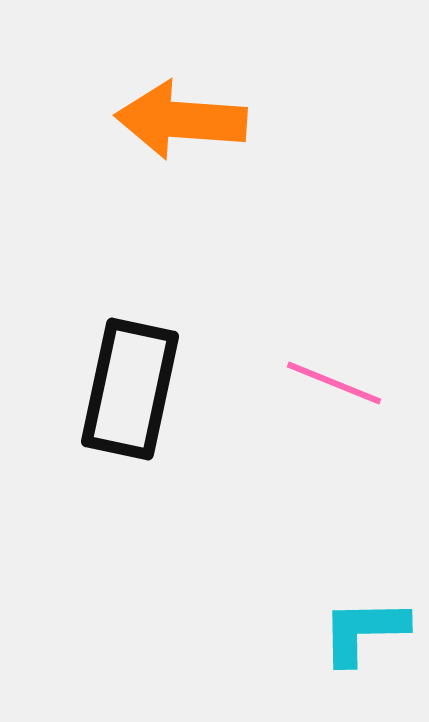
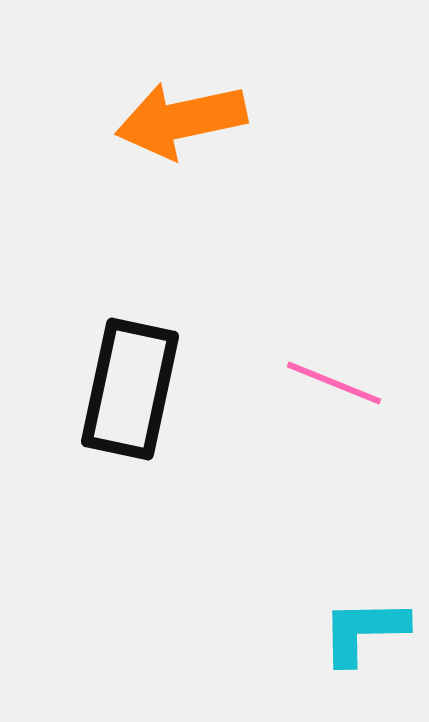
orange arrow: rotated 16 degrees counterclockwise
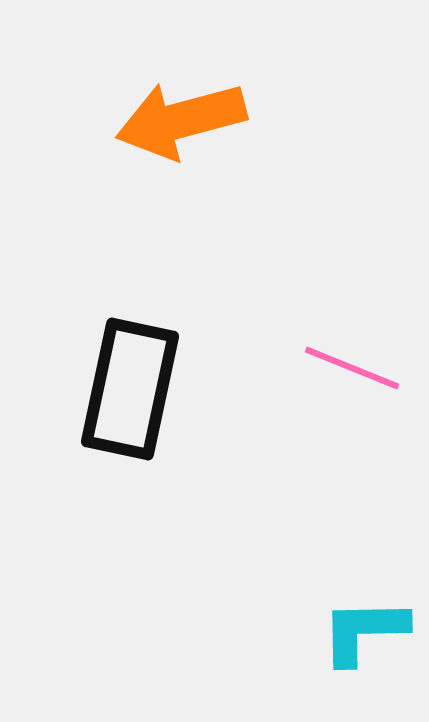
orange arrow: rotated 3 degrees counterclockwise
pink line: moved 18 px right, 15 px up
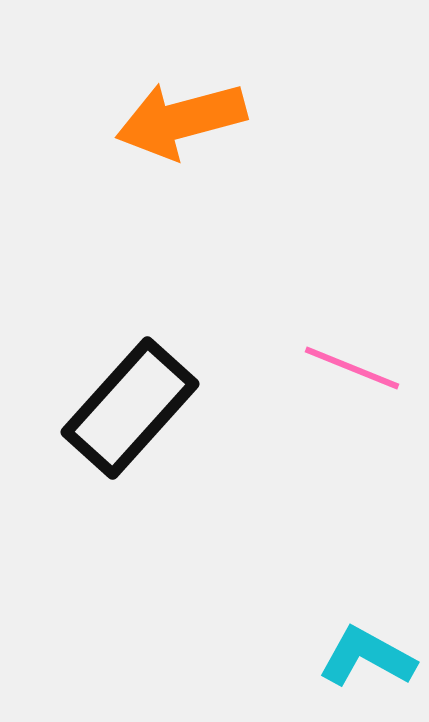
black rectangle: moved 19 px down; rotated 30 degrees clockwise
cyan L-shape: moved 3 px right, 26 px down; rotated 30 degrees clockwise
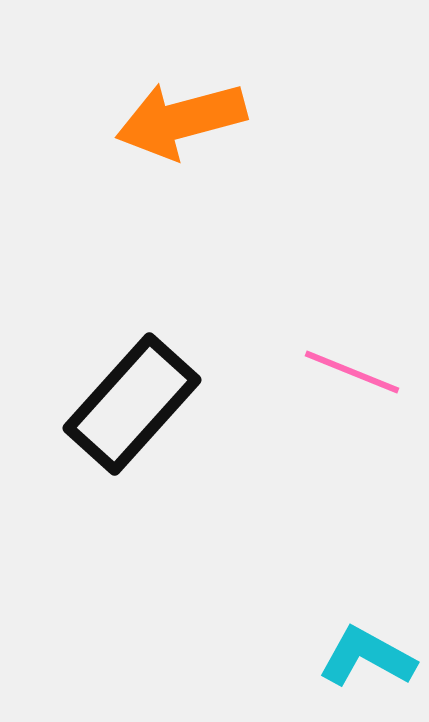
pink line: moved 4 px down
black rectangle: moved 2 px right, 4 px up
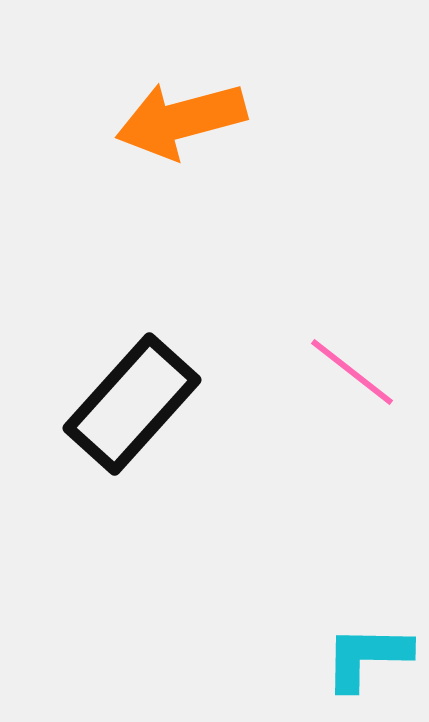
pink line: rotated 16 degrees clockwise
cyan L-shape: rotated 28 degrees counterclockwise
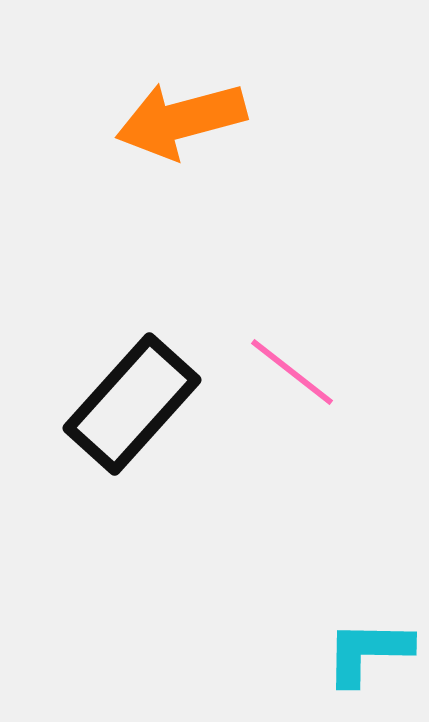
pink line: moved 60 px left
cyan L-shape: moved 1 px right, 5 px up
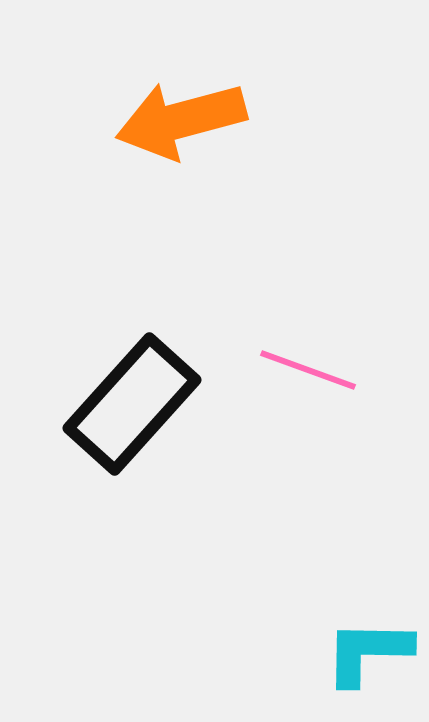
pink line: moved 16 px right, 2 px up; rotated 18 degrees counterclockwise
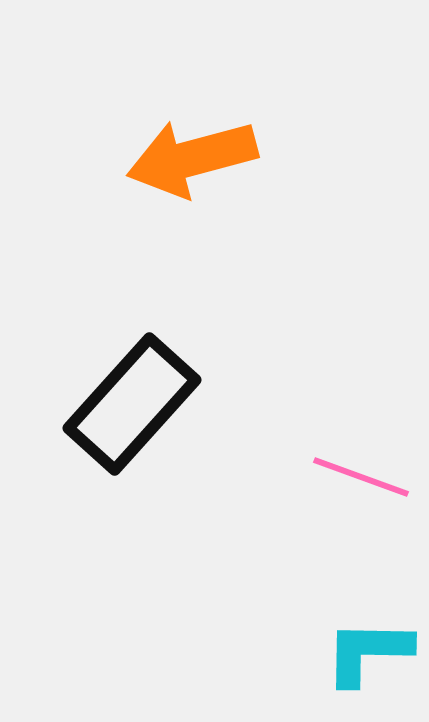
orange arrow: moved 11 px right, 38 px down
pink line: moved 53 px right, 107 px down
